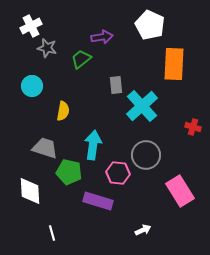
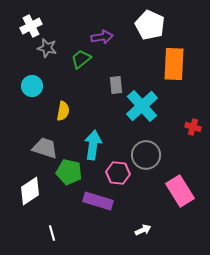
white diamond: rotated 60 degrees clockwise
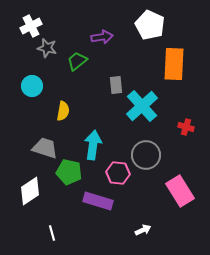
green trapezoid: moved 4 px left, 2 px down
red cross: moved 7 px left
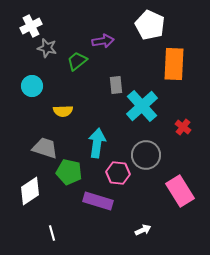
purple arrow: moved 1 px right, 4 px down
yellow semicircle: rotated 78 degrees clockwise
red cross: moved 3 px left; rotated 21 degrees clockwise
cyan arrow: moved 4 px right, 2 px up
